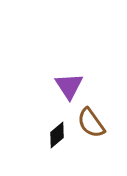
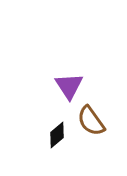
brown semicircle: moved 2 px up
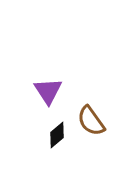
purple triangle: moved 21 px left, 5 px down
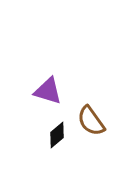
purple triangle: rotated 40 degrees counterclockwise
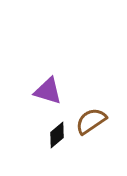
brown semicircle: rotated 92 degrees clockwise
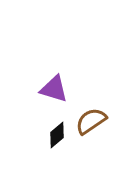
purple triangle: moved 6 px right, 2 px up
